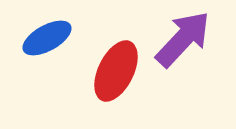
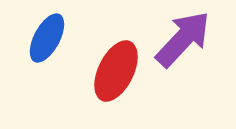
blue ellipse: rotated 33 degrees counterclockwise
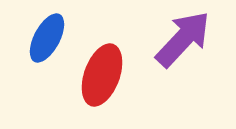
red ellipse: moved 14 px left, 4 px down; rotated 6 degrees counterclockwise
